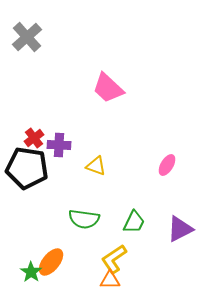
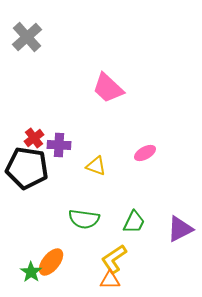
pink ellipse: moved 22 px left, 12 px up; rotated 30 degrees clockwise
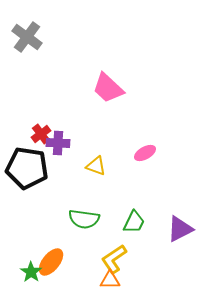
gray cross: rotated 12 degrees counterclockwise
red cross: moved 7 px right, 4 px up
purple cross: moved 1 px left, 2 px up
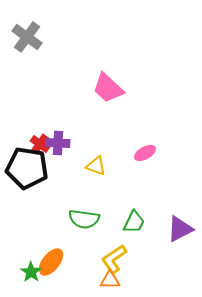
red cross: moved 1 px left, 10 px down; rotated 18 degrees counterclockwise
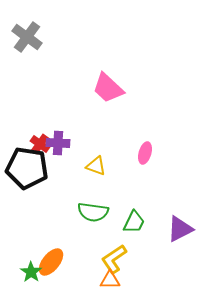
pink ellipse: rotated 45 degrees counterclockwise
green semicircle: moved 9 px right, 7 px up
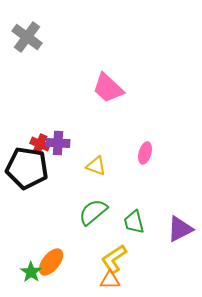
red cross: rotated 12 degrees counterclockwise
green semicircle: rotated 132 degrees clockwise
green trapezoid: rotated 140 degrees clockwise
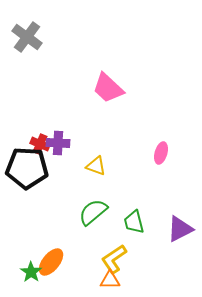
pink ellipse: moved 16 px right
black pentagon: rotated 6 degrees counterclockwise
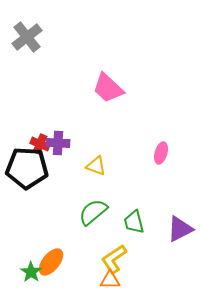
gray cross: rotated 16 degrees clockwise
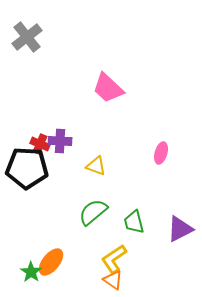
purple cross: moved 2 px right, 2 px up
orange triangle: moved 3 px right; rotated 35 degrees clockwise
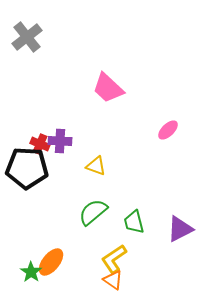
pink ellipse: moved 7 px right, 23 px up; rotated 30 degrees clockwise
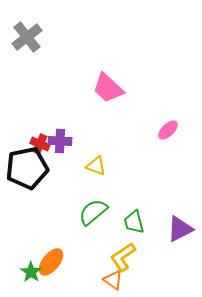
black pentagon: rotated 15 degrees counterclockwise
yellow L-shape: moved 9 px right, 2 px up
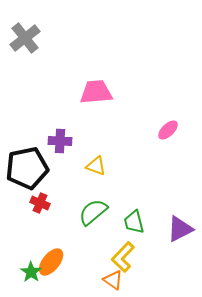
gray cross: moved 2 px left, 1 px down
pink trapezoid: moved 12 px left, 4 px down; rotated 132 degrees clockwise
red cross: moved 59 px down
yellow L-shape: rotated 12 degrees counterclockwise
